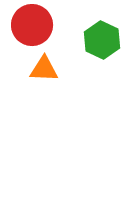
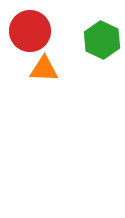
red circle: moved 2 px left, 6 px down
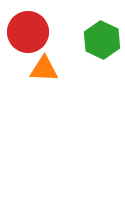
red circle: moved 2 px left, 1 px down
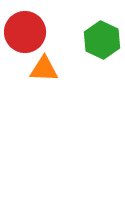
red circle: moved 3 px left
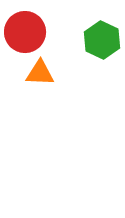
orange triangle: moved 4 px left, 4 px down
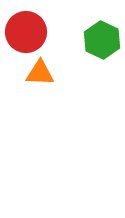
red circle: moved 1 px right
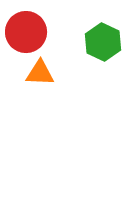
green hexagon: moved 1 px right, 2 px down
